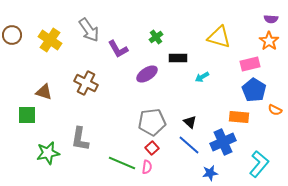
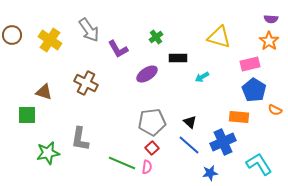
cyan L-shape: rotated 72 degrees counterclockwise
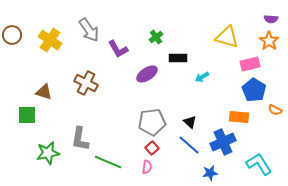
yellow triangle: moved 8 px right
green line: moved 14 px left, 1 px up
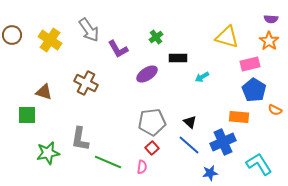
pink semicircle: moved 5 px left
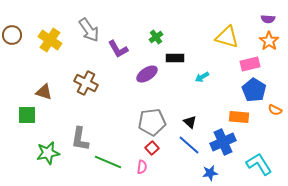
purple semicircle: moved 3 px left
black rectangle: moved 3 px left
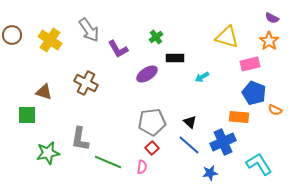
purple semicircle: moved 4 px right, 1 px up; rotated 24 degrees clockwise
blue pentagon: moved 3 px down; rotated 10 degrees counterclockwise
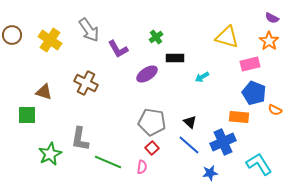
gray pentagon: rotated 16 degrees clockwise
green star: moved 2 px right, 1 px down; rotated 15 degrees counterclockwise
